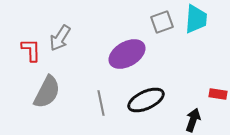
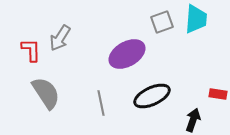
gray semicircle: moved 1 px left, 1 px down; rotated 60 degrees counterclockwise
black ellipse: moved 6 px right, 4 px up
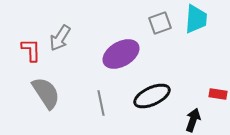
gray square: moved 2 px left, 1 px down
purple ellipse: moved 6 px left
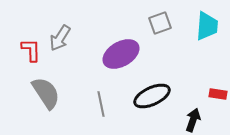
cyan trapezoid: moved 11 px right, 7 px down
gray line: moved 1 px down
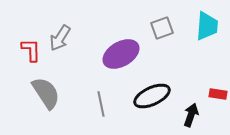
gray square: moved 2 px right, 5 px down
black arrow: moved 2 px left, 5 px up
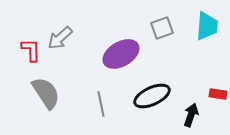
gray arrow: rotated 16 degrees clockwise
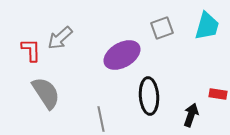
cyan trapezoid: rotated 12 degrees clockwise
purple ellipse: moved 1 px right, 1 px down
black ellipse: moved 3 px left; rotated 69 degrees counterclockwise
gray line: moved 15 px down
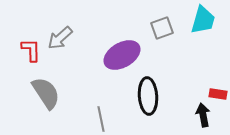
cyan trapezoid: moved 4 px left, 6 px up
black ellipse: moved 1 px left
black arrow: moved 12 px right; rotated 30 degrees counterclockwise
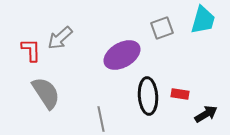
red rectangle: moved 38 px left
black arrow: moved 3 px right, 1 px up; rotated 70 degrees clockwise
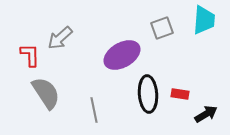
cyan trapezoid: moved 1 px right; rotated 12 degrees counterclockwise
red L-shape: moved 1 px left, 5 px down
black ellipse: moved 2 px up
gray line: moved 7 px left, 9 px up
